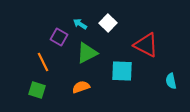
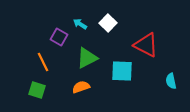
green triangle: moved 5 px down
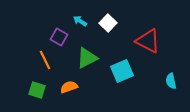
cyan arrow: moved 3 px up
red triangle: moved 2 px right, 4 px up
orange line: moved 2 px right, 2 px up
cyan square: rotated 25 degrees counterclockwise
orange semicircle: moved 12 px left
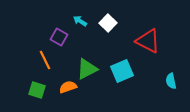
green triangle: moved 11 px down
orange semicircle: moved 1 px left
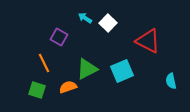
cyan arrow: moved 5 px right, 3 px up
orange line: moved 1 px left, 3 px down
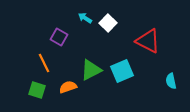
green triangle: moved 4 px right, 1 px down
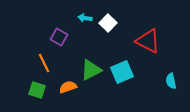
cyan arrow: rotated 24 degrees counterclockwise
cyan square: moved 1 px down
